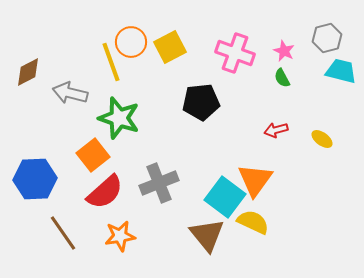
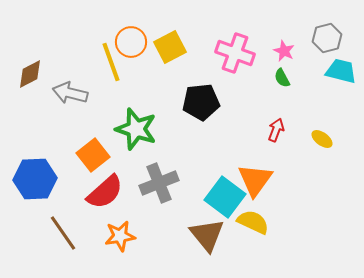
brown diamond: moved 2 px right, 2 px down
green star: moved 17 px right, 11 px down
red arrow: rotated 125 degrees clockwise
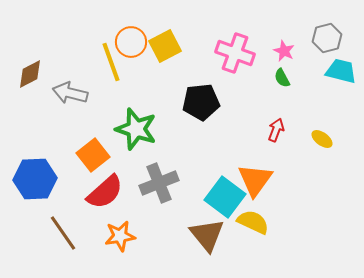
yellow square: moved 5 px left, 1 px up
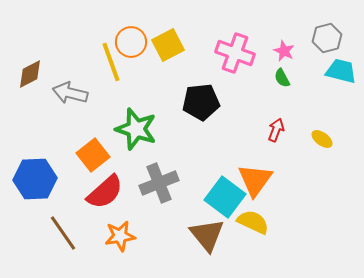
yellow square: moved 3 px right, 1 px up
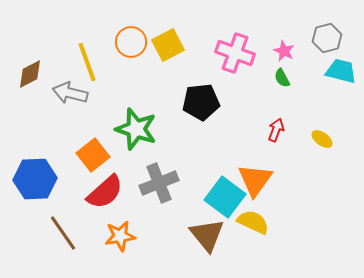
yellow line: moved 24 px left
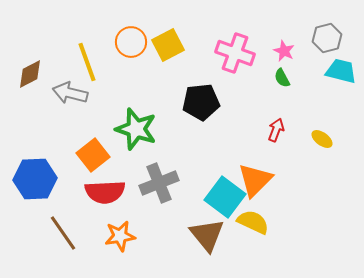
orange triangle: rotated 9 degrees clockwise
red semicircle: rotated 39 degrees clockwise
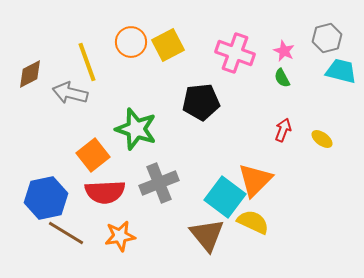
red arrow: moved 7 px right
blue hexagon: moved 11 px right, 19 px down; rotated 9 degrees counterclockwise
brown line: moved 3 px right; rotated 24 degrees counterclockwise
